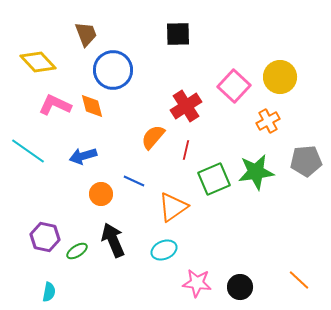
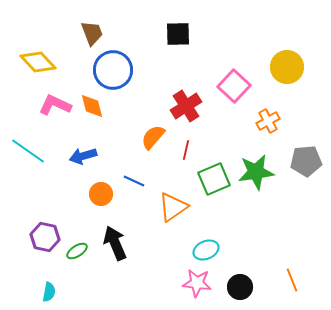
brown trapezoid: moved 6 px right, 1 px up
yellow circle: moved 7 px right, 10 px up
black arrow: moved 2 px right, 3 px down
cyan ellipse: moved 42 px right
orange line: moved 7 px left; rotated 25 degrees clockwise
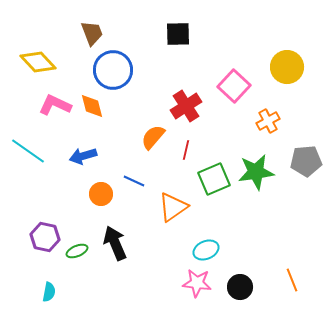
green ellipse: rotated 10 degrees clockwise
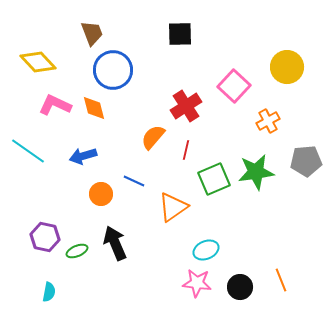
black square: moved 2 px right
orange diamond: moved 2 px right, 2 px down
orange line: moved 11 px left
